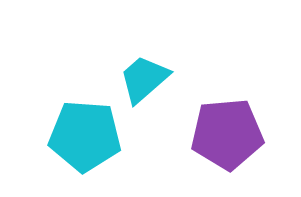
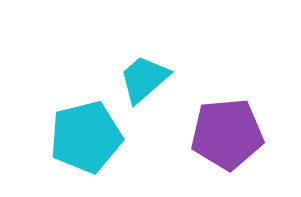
cyan pentagon: moved 1 px right, 1 px down; rotated 18 degrees counterclockwise
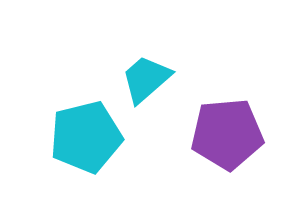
cyan trapezoid: moved 2 px right
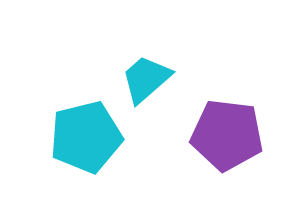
purple pentagon: moved 1 px down; rotated 12 degrees clockwise
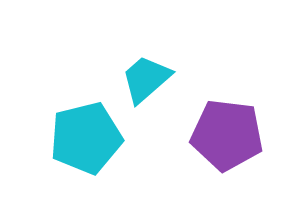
cyan pentagon: moved 1 px down
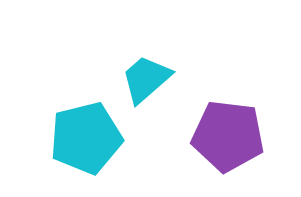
purple pentagon: moved 1 px right, 1 px down
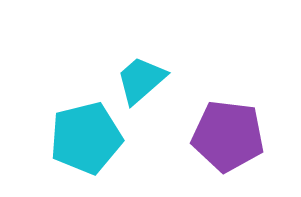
cyan trapezoid: moved 5 px left, 1 px down
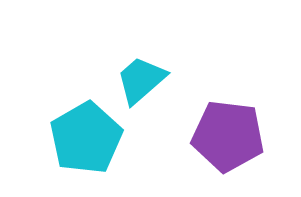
cyan pentagon: rotated 16 degrees counterclockwise
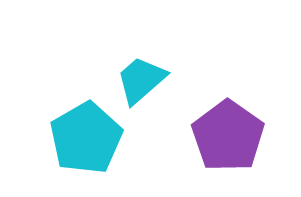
purple pentagon: rotated 28 degrees clockwise
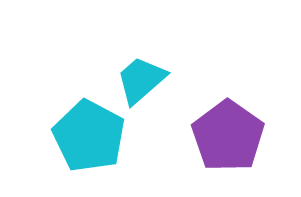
cyan pentagon: moved 3 px right, 2 px up; rotated 14 degrees counterclockwise
